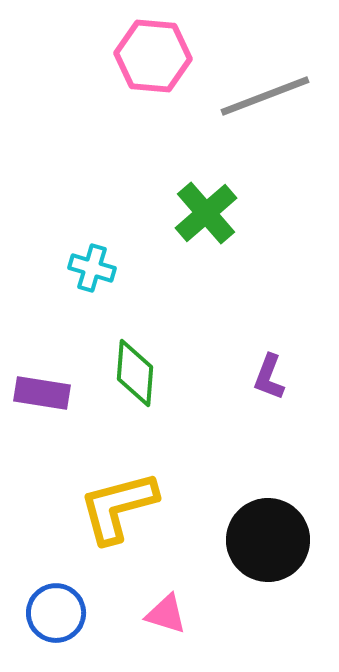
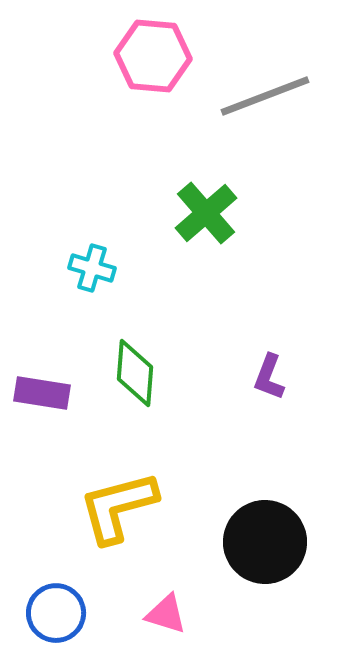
black circle: moved 3 px left, 2 px down
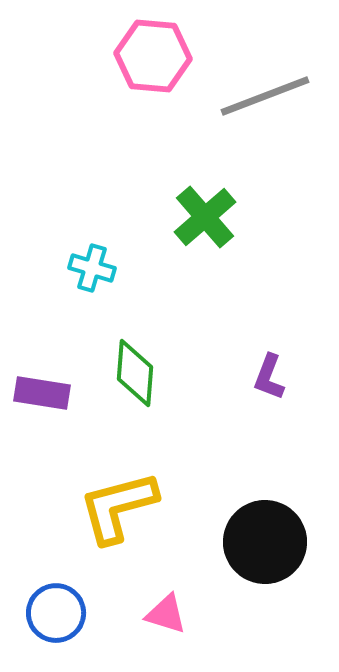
green cross: moved 1 px left, 4 px down
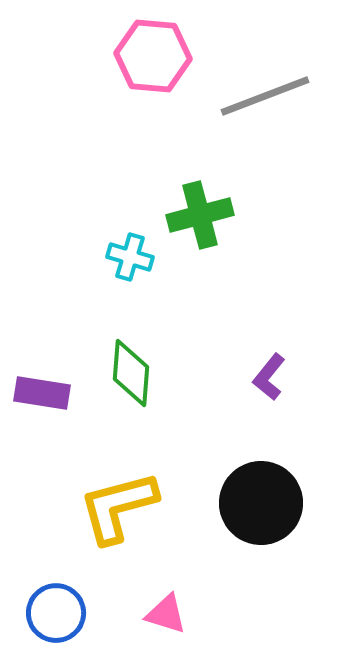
green cross: moved 5 px left, 2 px up; rotated 26 degrees clockwise
cyan cross: moved 38 px right, 11 px up
green diamond: moved 4 px left
purple L-shape: rotated 18 degrees clockwise
black circle: moved 4 px left, 39 px up
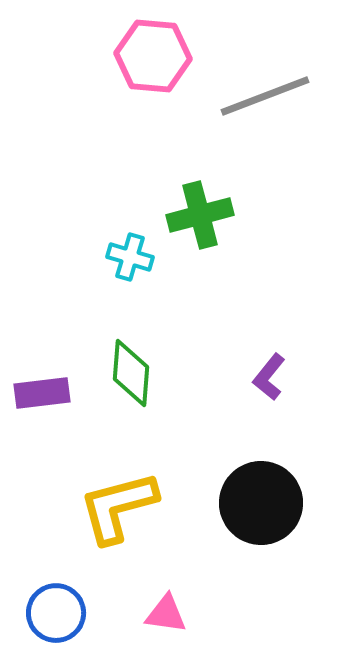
purple rectangle: rotated 16 degrees counterclockwise
pink triangle: rotated 9 degrees counterclockwise
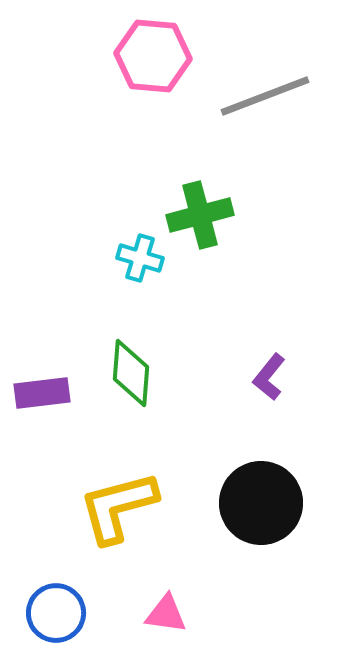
cyan cross: moved 10 px right, 1 px down
